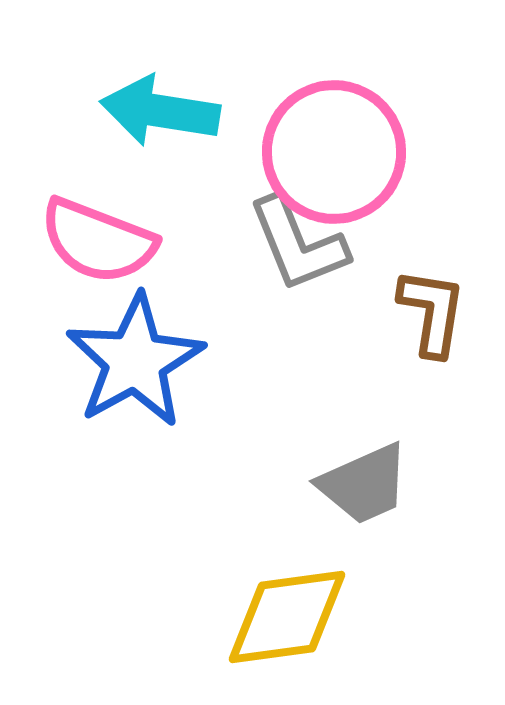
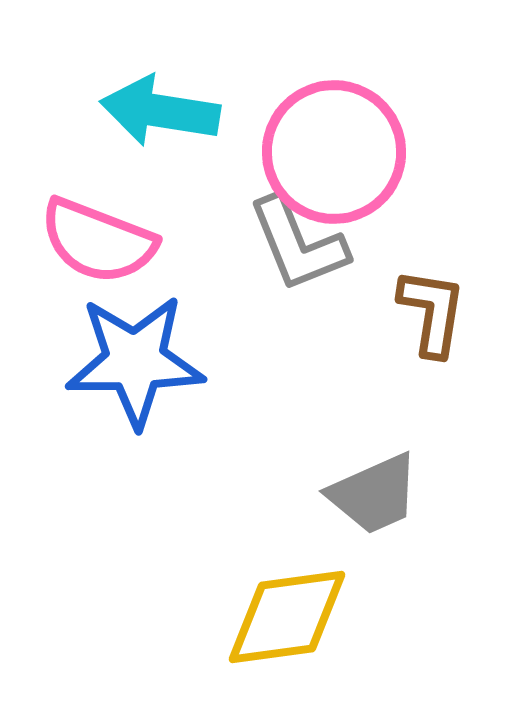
blue star: rotated 28 degrees clockwise
gray trapezoid: moved 10 px right, 10 px down
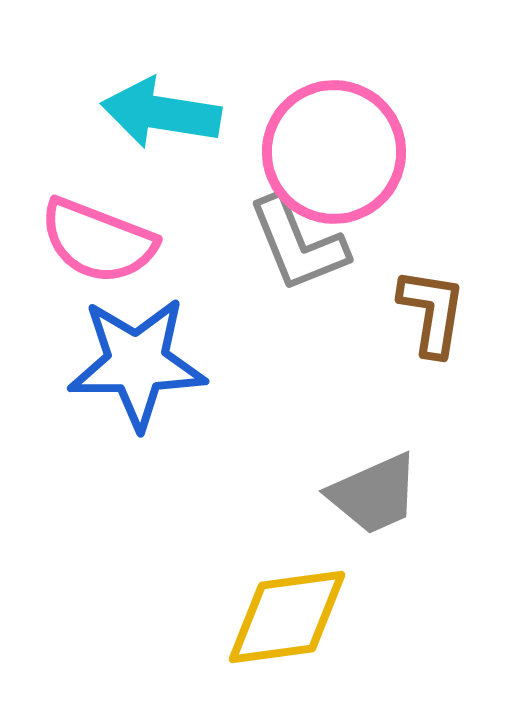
cyan arrow: moved 1 px right, 2 px down
blue star: moved 2 px right, 2 px down
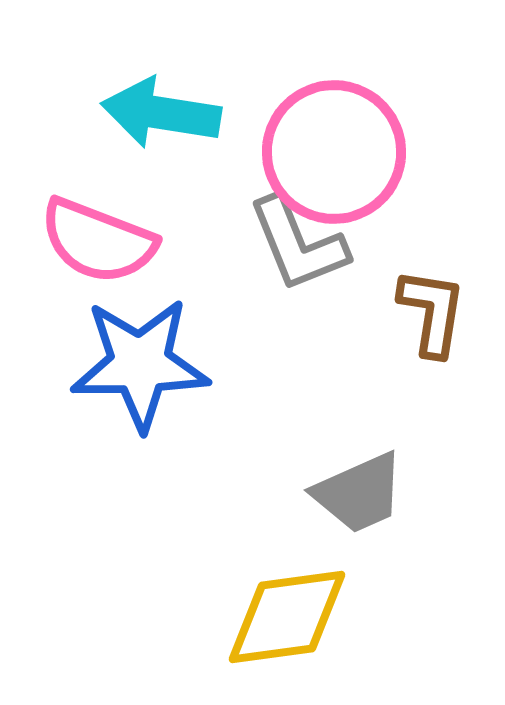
blue star: moved 3 px right, 1 px down
gray trapezoid: moved 15 px left, 1 px up
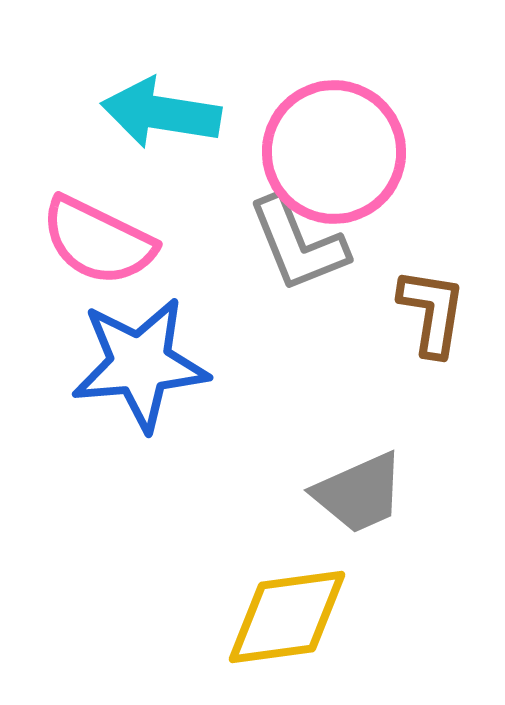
pink semicircle: rotated 5 degrees clockwise
blue star: rotated 4 degrees counterclockwise
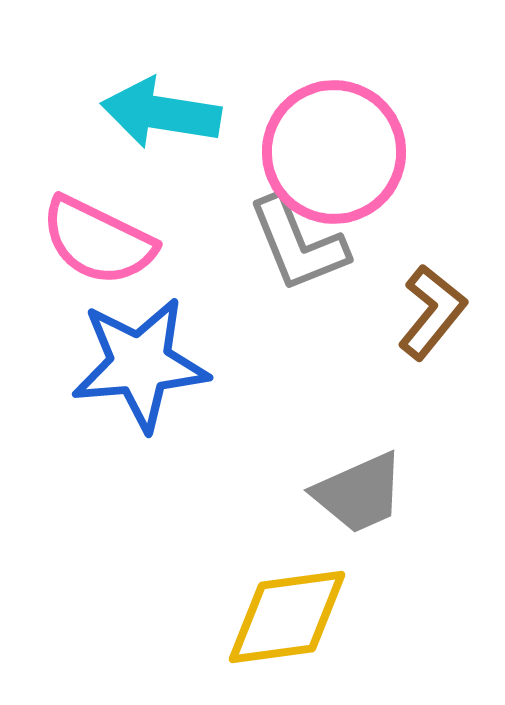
brown L-shape: rotated 30 degrees clockwise
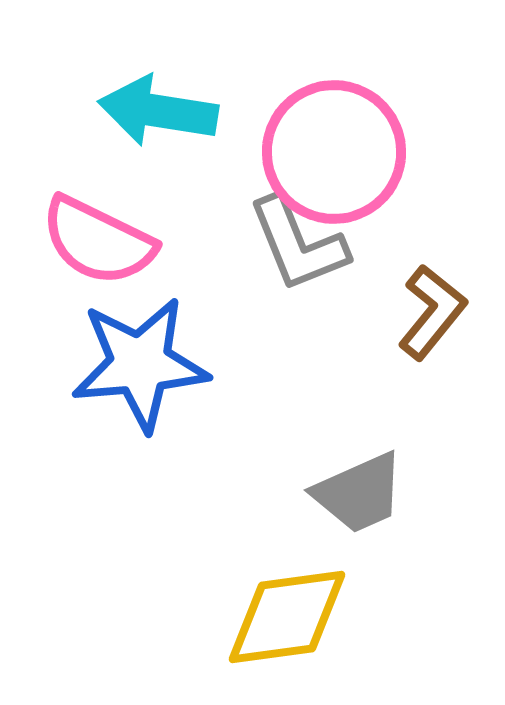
cyan arrow: moved 3 px left, 2 px up
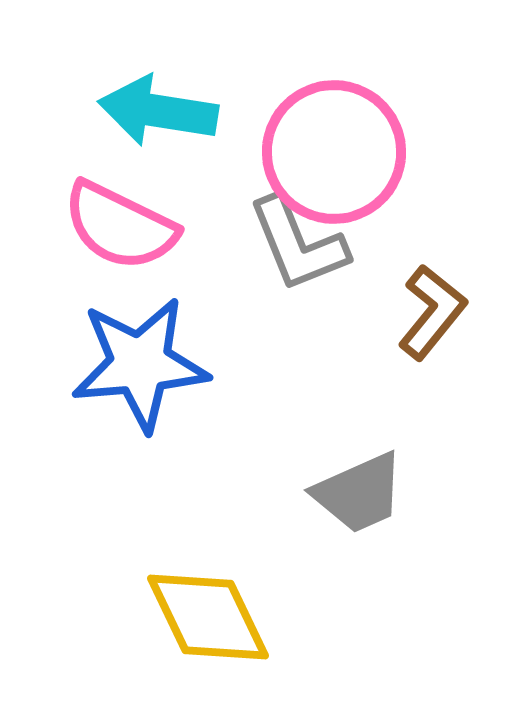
pink semicircle: moved 22 px right, 15 px up
yellow diamond: moved 79 px left; rotated 72 degrees clockwise
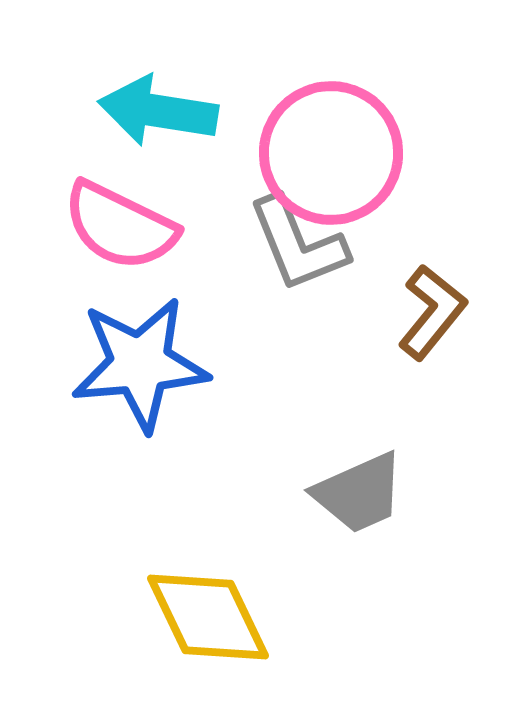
pink circle: moved 3 px left, 1 px down
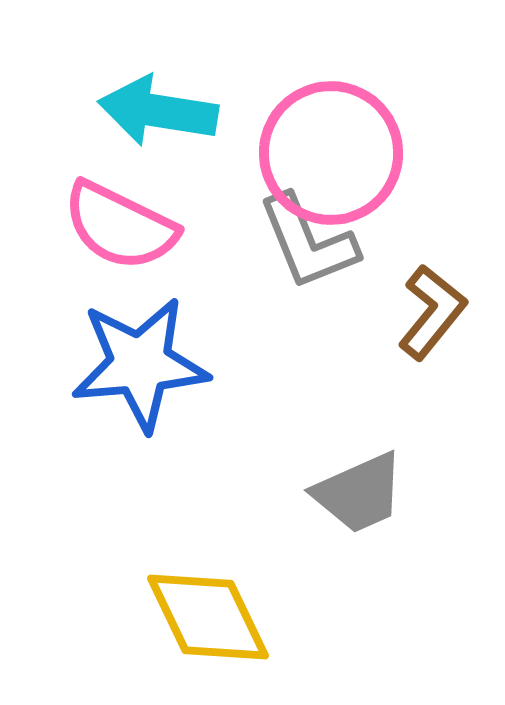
gray L-shape: moved 10 px right, 2 px up
